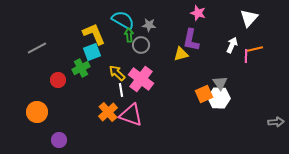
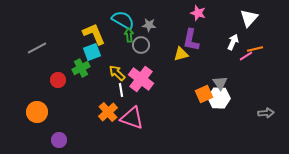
white arrow: moved 1 px right, 3 px up
pink line: rotated 56 degrees clockwise
pink triangle: moved 1 px right, 3 px down
gray arrow: moved 10 px left, 9 px up
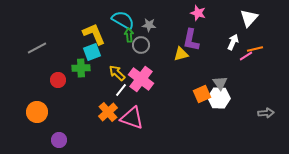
green cross: rotated 24 degrees clockwise
white line: rotated 48 degrees clockwise
orange square: moved 2 px left
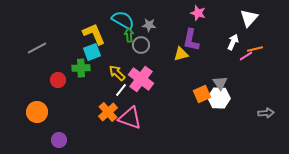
pink triangle: moved 2 px left
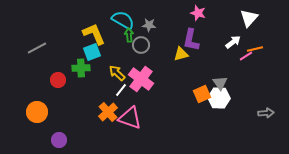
white arrow: rotated 28 degrees clockwise
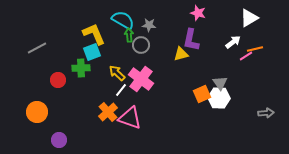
white triangle: rotated 18 degrees clockwise
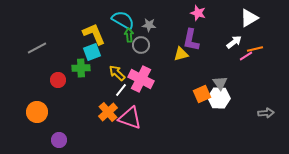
white arrow: moved 1 px right
pink cross: rotated 10 degrees counterclockwise
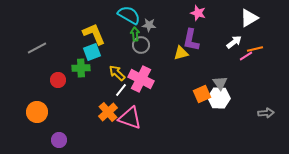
cyan semicircle: moved 6 px right, 5 px up
green arrow: moved 6 px right, 1 px up
yellow triangle: moved 1 px up
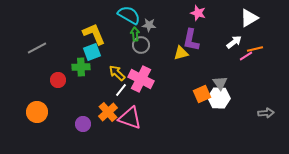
green cross: moved 1 px up
purple circle: moved 24 px right, 16 px up
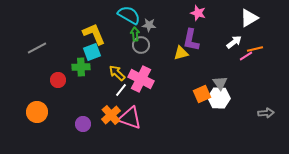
orange cross: moved 3 px right, 3 px down
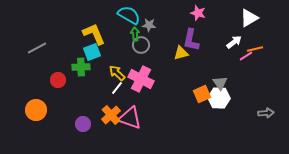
white line: moved 4 px left, 2 px up
orange circle: moved 1 px left, 2 px up
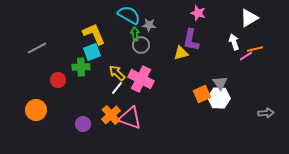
white arrow: rotated 70 degrees counterclockwise
